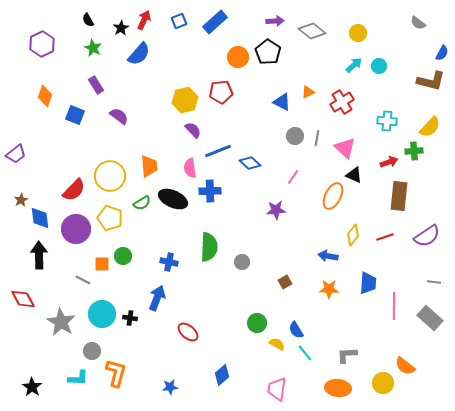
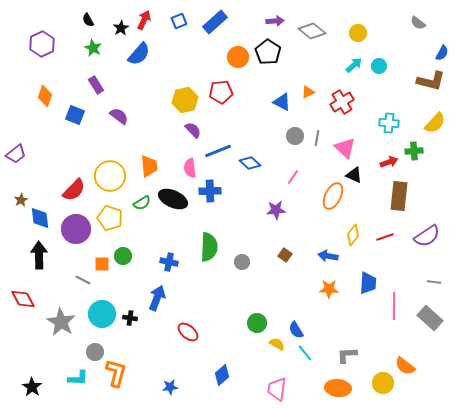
cyan cross at (387, 121): moved 2 px right, 2 px down
yellow semicircle at (430, 127): moved 5 px right, 4 px up
brown square at (285, 282): moved 27 px up; rotated 24 degrees counterclockwise
gray circle at (92, 351): moved 3 px right, 1 px down
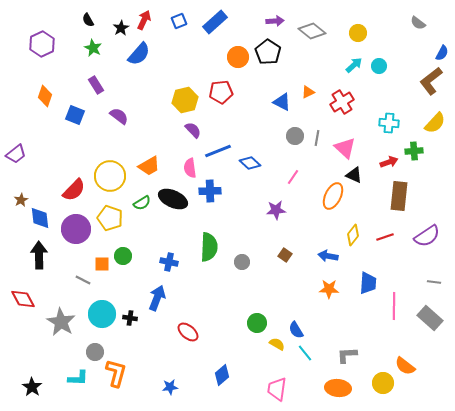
brown L-shape at (431, 81): rotated 128 degrees clockwise
orange trapezoid at (149, 166): rotated 65 degrees clockwise
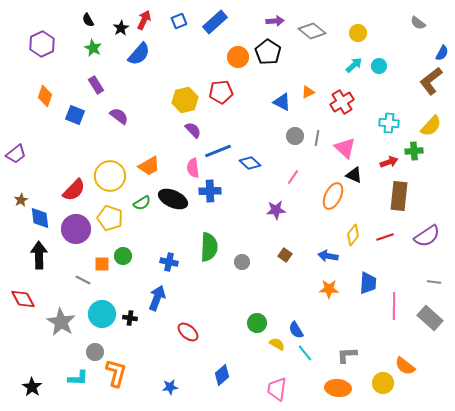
yellow semicircle at (435, 123): moved 4 px left, 3 px down
pink semicircle at (190, 168): moved 3 px right
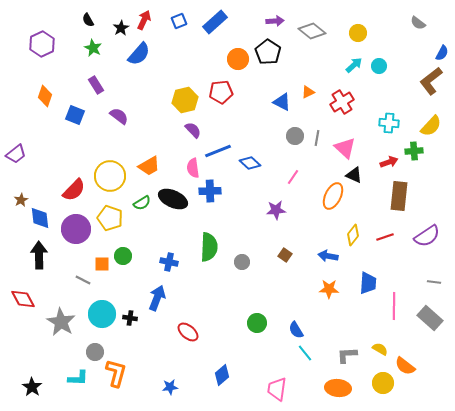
orange circle at (238, 57): moved 2 px down
yellow semicircle at (277, 344): moved 103 px right, 5 px down
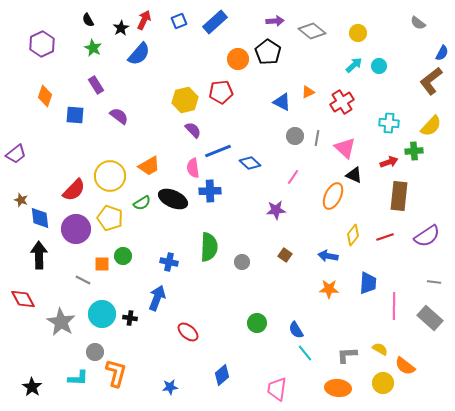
blue square at (75, 115): rotated 18 degrees counterclockwise
brown star at (21, 200): rotated 24 degrees counterclockwise
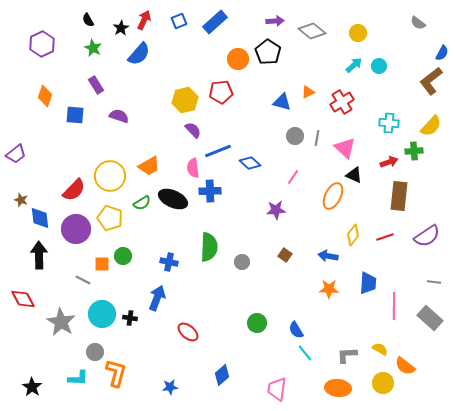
blue triangle at (282, 102): rotated 12 degrees counterclockwise
purple semicircle at (119, 116): rotated 18 degrees counterclockwise
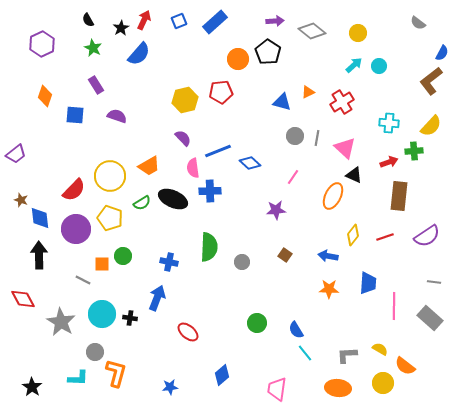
purple semicircle at (119, 116): moved 2 px left
purple semicircle at (193, 130): moved 10 px left, 8 px down
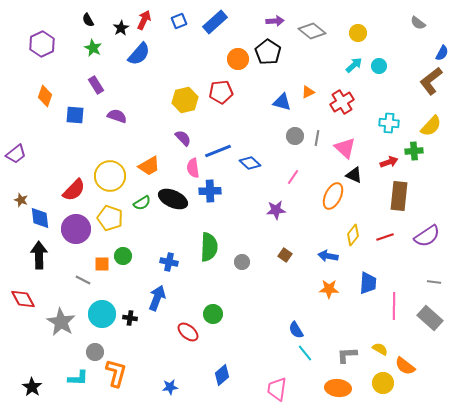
green circle at (257, 323): moved 44 px left, 9 px up
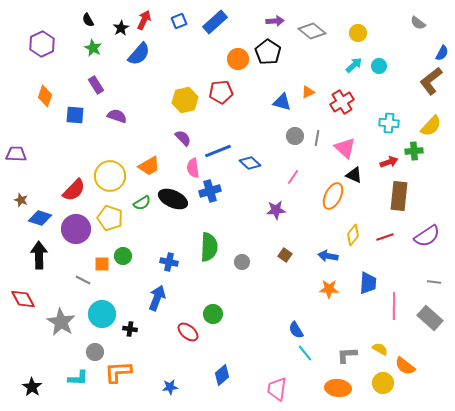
purple trapezoid at (16, 154): rotated 140 degrees counterclockwise
blue cross at (210, 191): rotated 15 degrees counterclockwise
blue diamond at (40, 218): rotated 65 degrees counterclockwise
black cross at (130, 318): moved 11 px down
orange L-shape at (116, 373): moved 2 px right, 1 px up; rotated 108 degrees counterclockwise
